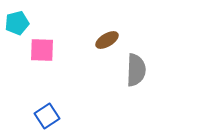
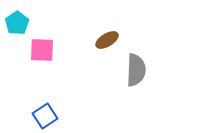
cyan pentagon: rotated 20 degrees counterclockwise
blue square: moved 2 px left
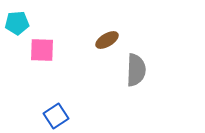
cyan pentagon: rotated 30 degrees clockwise
blue square: moved 11 px right
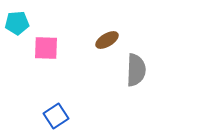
pink square: moved 4 px right, 2 px up
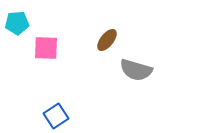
brown ellipse: rotated 20 degrees counterclockwise
gray semicircle: rotated 104 degrees clockwise
